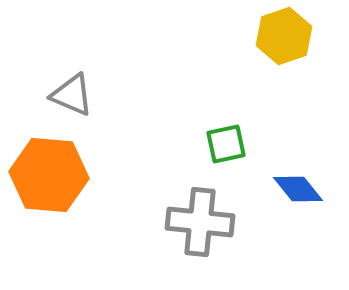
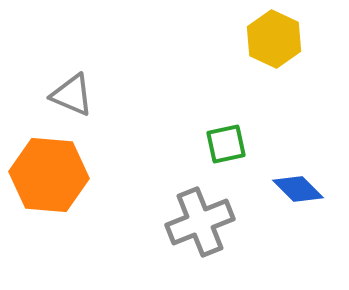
yellow hexagon: moved 10 px left, 3 px down; rotated 16 degrees counterclockwise
blue diamond: rotated 6 degrees counterclockwise
gray cross: rotated 28 degrees counterclockwise
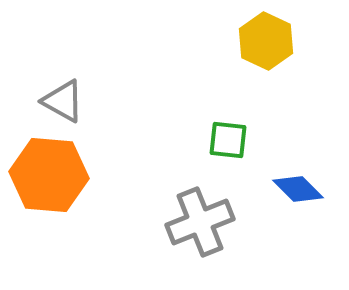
yellow hexagon: moved 8 px left, 2 px down
gray triangle: moved 9 px left, 6 px down; rotated 6 degrees clockwise
green square: moved 2 px right, 4 px up; rotated 18 degrees clockwise
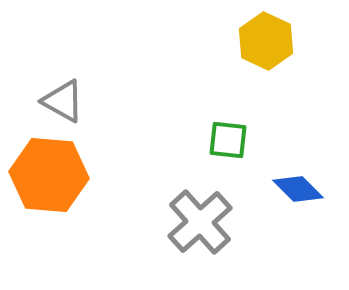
gray cross: rotated 20 degrees counterclockwise
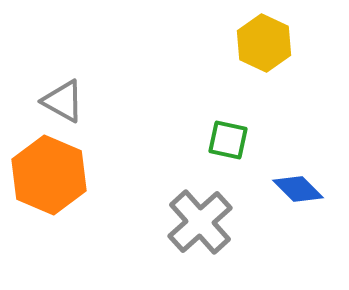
yellow hexagon: moved 2 px left, 2 px down
green square: rotated 6 degrees clockwise
orange hexagon: rotated 18 degrees clockwise
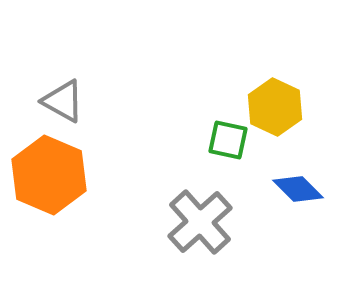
yellow hexagon: moved 11 px right, 64 px down
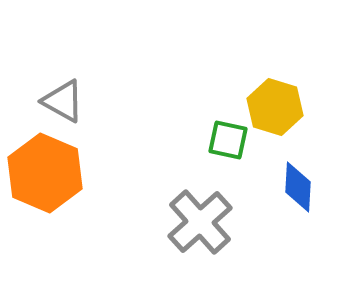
yellow hexagon: rotated 8 degrees counterclockwise
orange hexagon: moved 4 px left, 2 px up
blue diamond: moved 2 px up; rotated 48 degrees clockwise
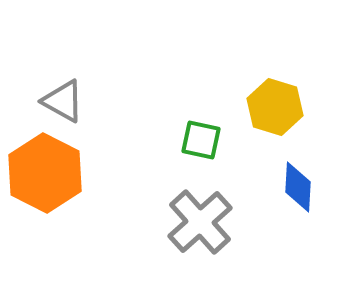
green square: moved 27 px left
orange hexagon: rotated 4 degrees clockwise
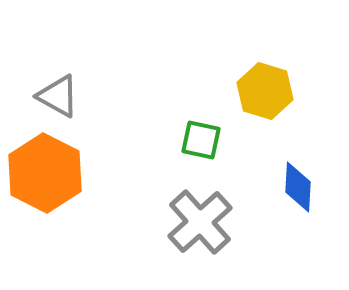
gray triangle: moved 5 px left, 5 px up
yellow hexagon: moved 10 px left, 16 px up
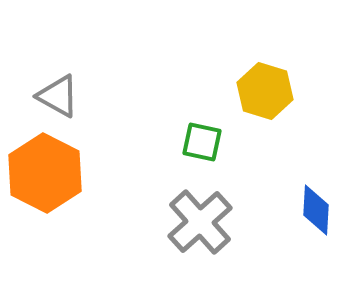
green square: moved 1 px right, 2 px down
blue diamond: moved 18 px right, 23 px down
